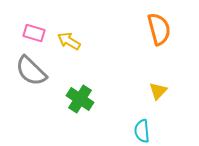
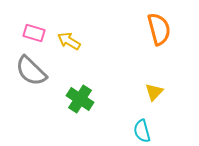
yellow triangle: moved 4 px left, 1 px down
cyan semicircle: rotated 10 degrees counterclockwise
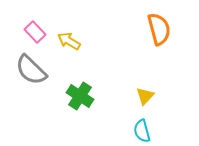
pink rectangle: moved 1 px right, 1 px up; rotated 30 degrees clockwise
gray semicircle: moved 1 px up
yellow triangle: moved 9 px left, 4 px down
green cross: moved 3 px up
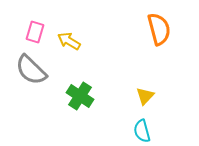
pink rectangle: rotated 60 degrees clockwise
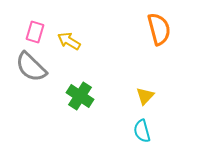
gray semicircle: moved 3 px up
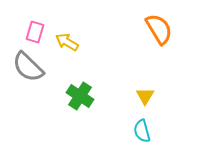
orange semicircle: rotated 16 degrees counterclockwise
yellow arrow: moved 2 px left, 1 px down
gray semicircle: moved 3 px left
yellow triangle: rotated 12 degrees counterclockwise
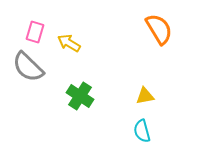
yellow arrow: moved 2 px right, 1 px down
yellow triangle: rotated 48 degrees clockwise
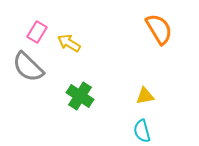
pink rectangle: moved 2 px right; rotated 15 degrees clockwise
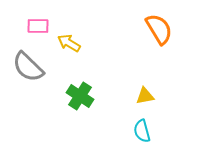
pink rectangle: moved 1 px right, 6 px up; rotated 60 degrees clockwise
